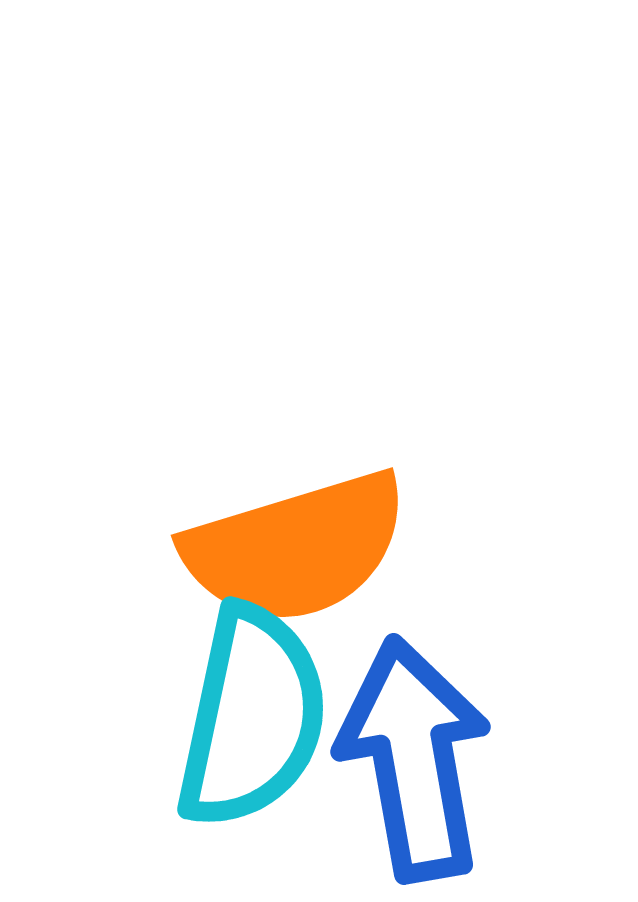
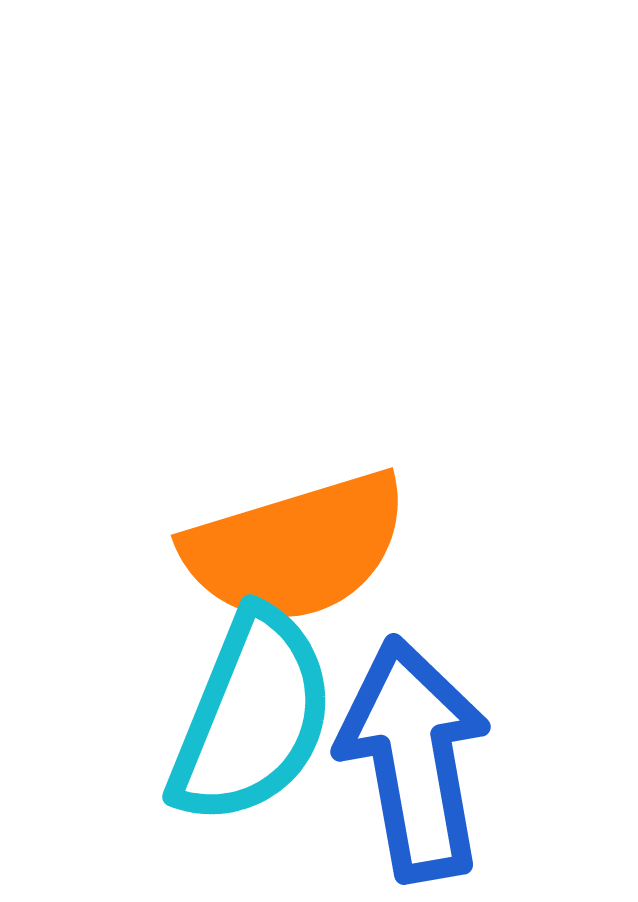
cyan semicircle: rotated 10 degrees clockwise
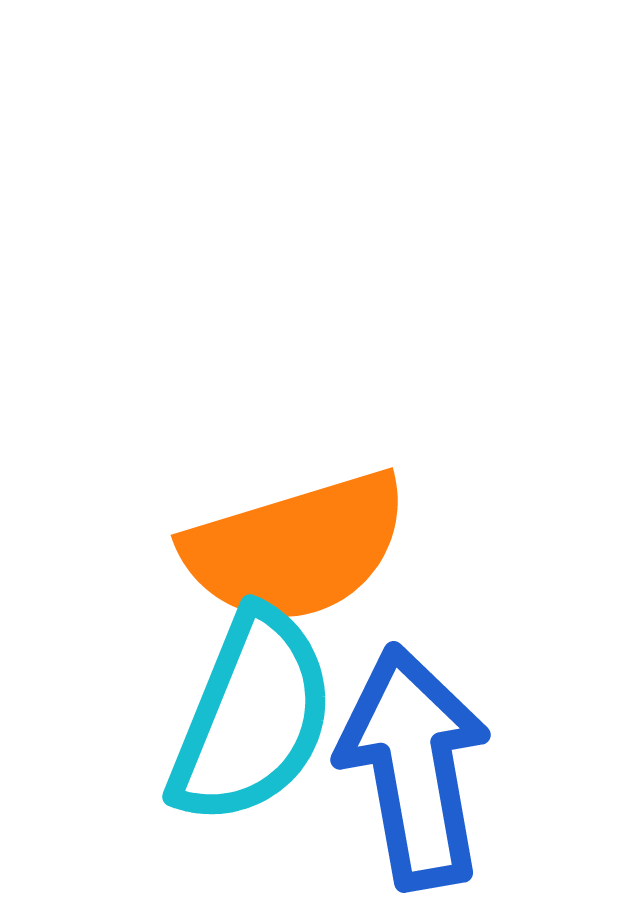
blue arrow: moved 8 px down
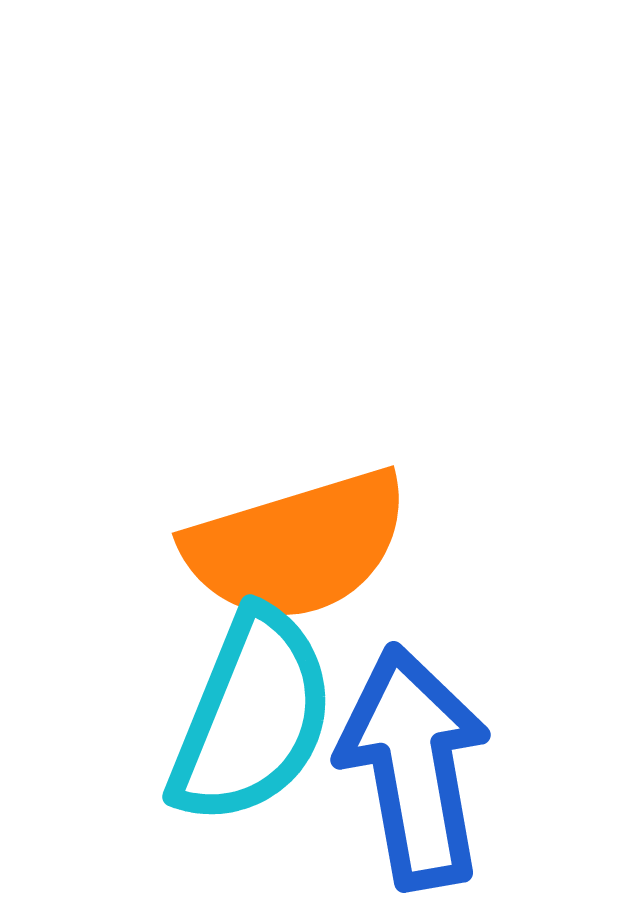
orange semicircle: moved 1 px right, 2 px up
